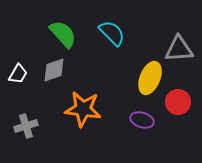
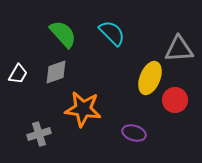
gray diamond: moved 2 px right, 2 px down
red circle: moved 3 px left, 2 px up
purple ellipse: moved 8 px left, 13 px down
gray cross: moved 13 px right, 8 px down
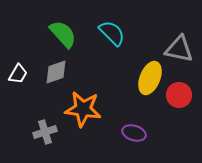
gray triangle: rotated 16 degrees clockwise
red circle: moved 4 px right, 5 px up
gray cross: moved 6 px right, 2 px up
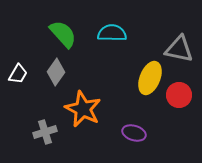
cyan semicircle: rotated 44 degrees counterclockwise
gray diamond: rotated 36 degrees counterclockwise
orange star: rotated 18 degrees clockwise
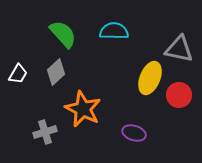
cyan semicircle: moved 2 px right, 2 px up
gray diamond: rotated 12 degrees clockwise
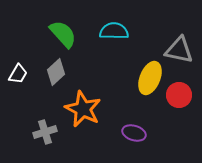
gray triangle: moved 1 px down
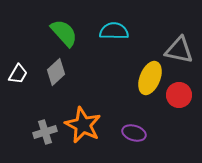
green semicircle: moved 1 px right, 1 px up
orange star: moved 16 px down
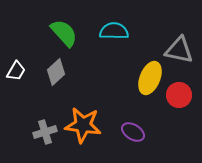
white trapezoid: moved 2 px left, 3 px up
orange star: rotated 18 degrees counterclockwise
purple ellipse: moved 1 px left, 1 px up; rotated 15 degrees clockwise
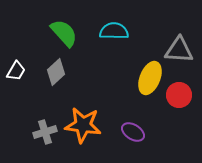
gray triangle: rotated 8 degrees counterclockwise
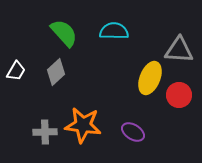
gray cross: rotated 15 degrees clockwise
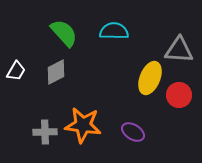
gray diamond: rotated 16 degrees clockwise
